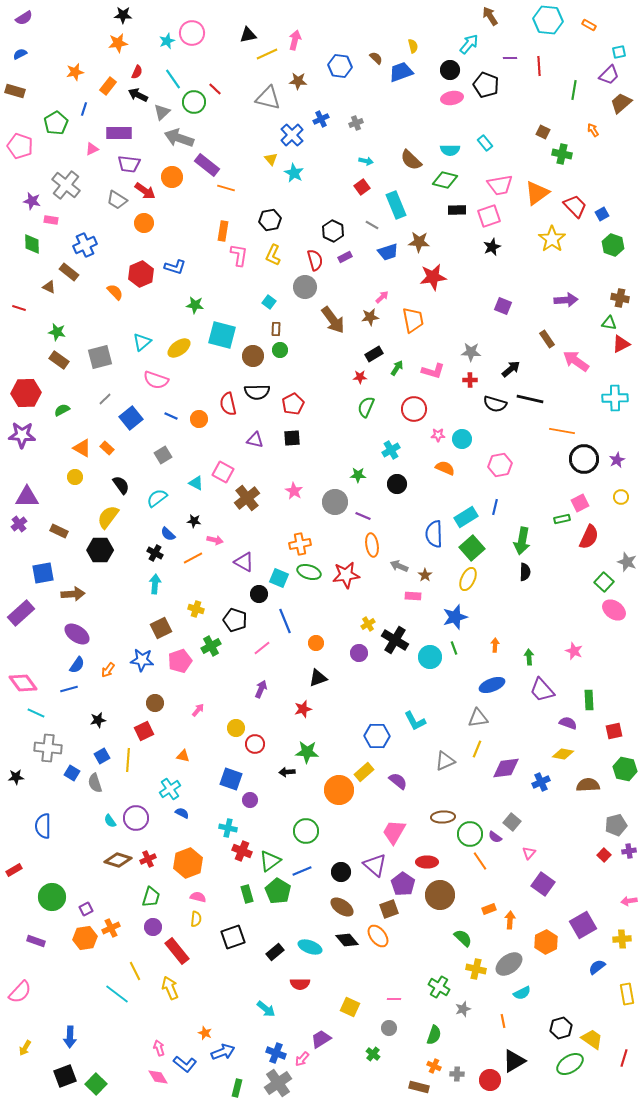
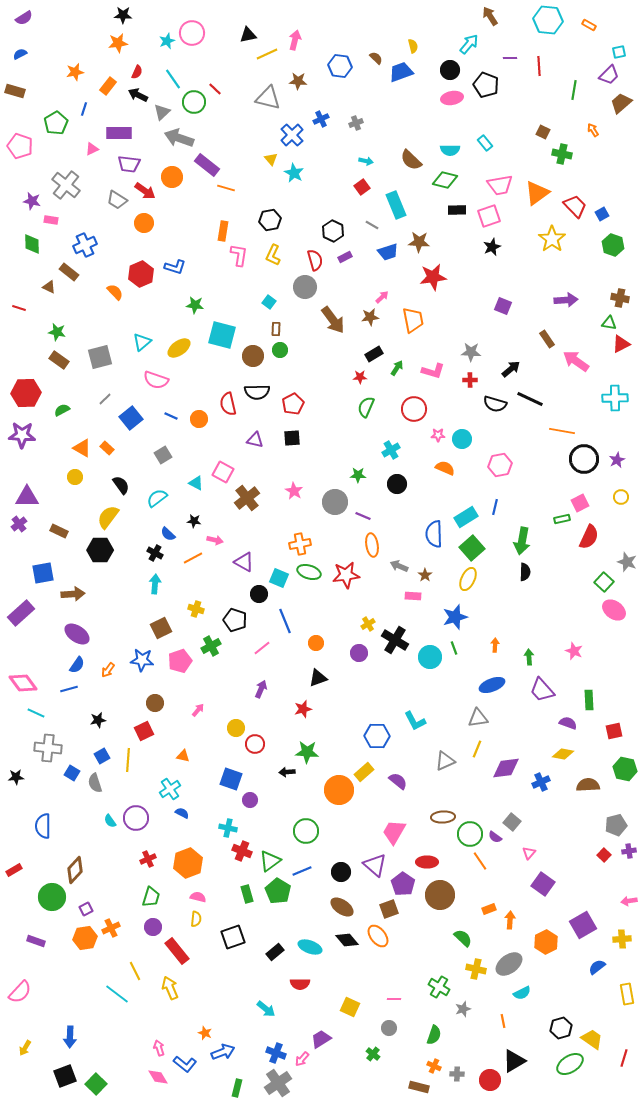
black line at (530, 399): rotated 12 degrees clockwise
brown diamond at (118, 860): moved 43 px left, 10 px down; rotated 64 degrees counterclockwise
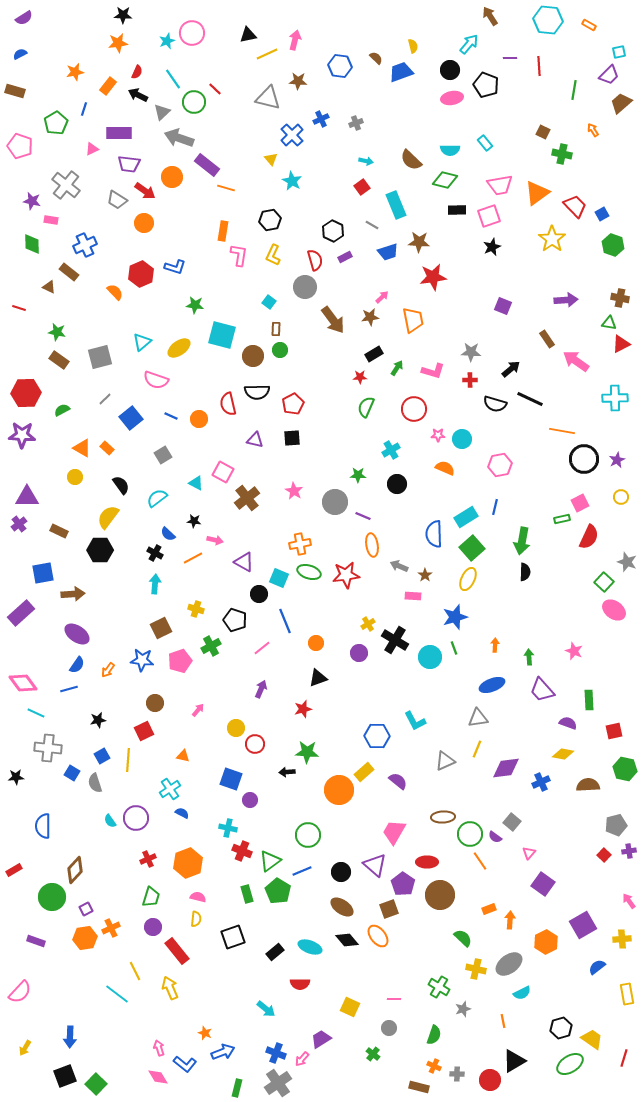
cyan star at (294, 173): moved 2 px left, 8 px down
green circle at (306, 831): moved 2 px right, 4 px down
pink arrow at (629, 901): rotated 63 degrees clockwise
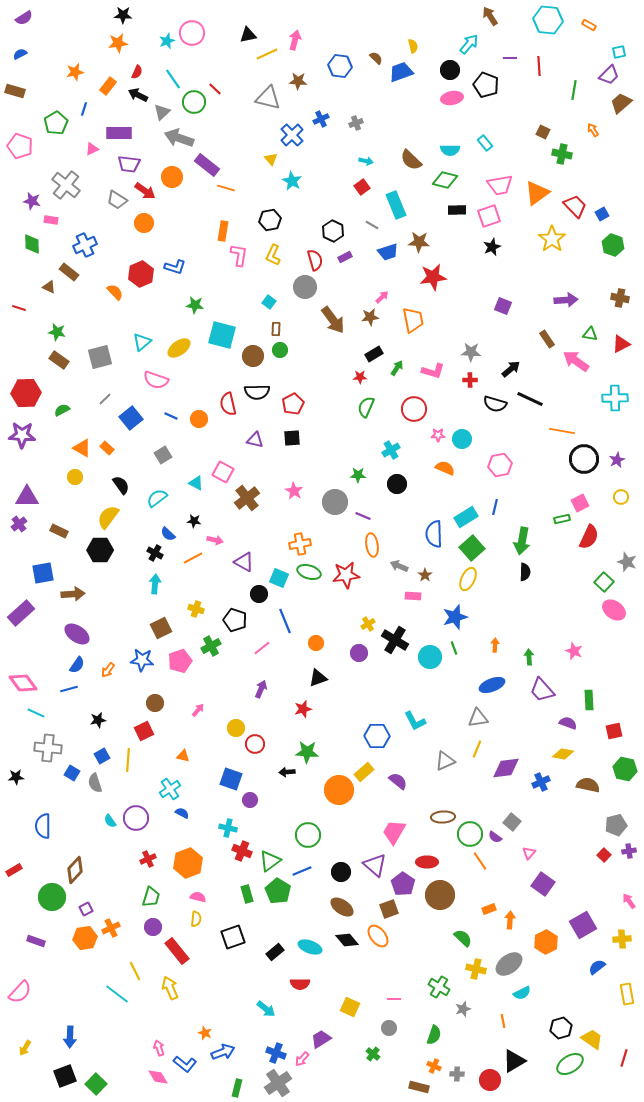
green triangle at (609, 323): moved 19 px left, 11 px down
brown semicircle at (588, 785): rotated 15 degrees clockwise
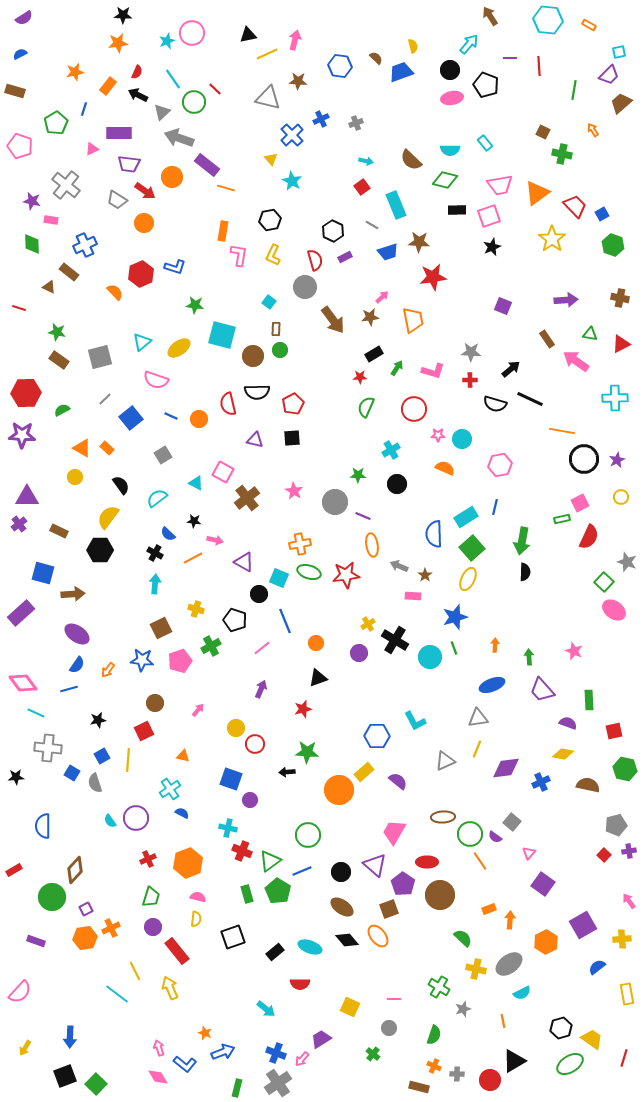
blue square at (43, 573): rotated 25 degrees clockwise
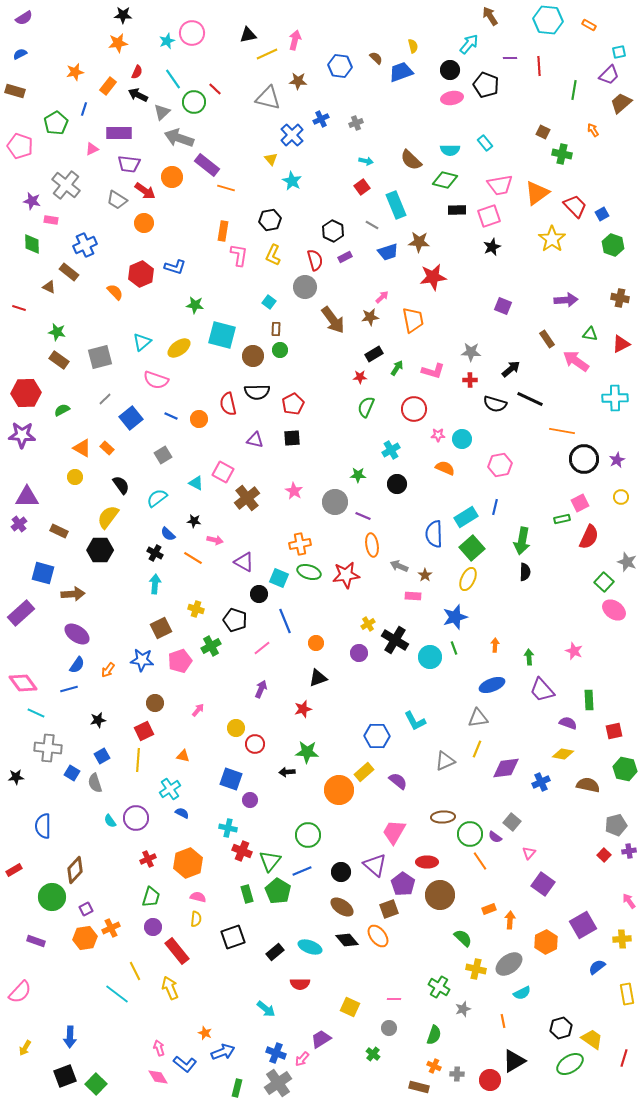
orange line at (193, 558): rotated 60 degrees clockwise
yellow line at (128, 760): moved 10 px right
green triangle at (270, 861): rotated 15 degrees counterclockwise
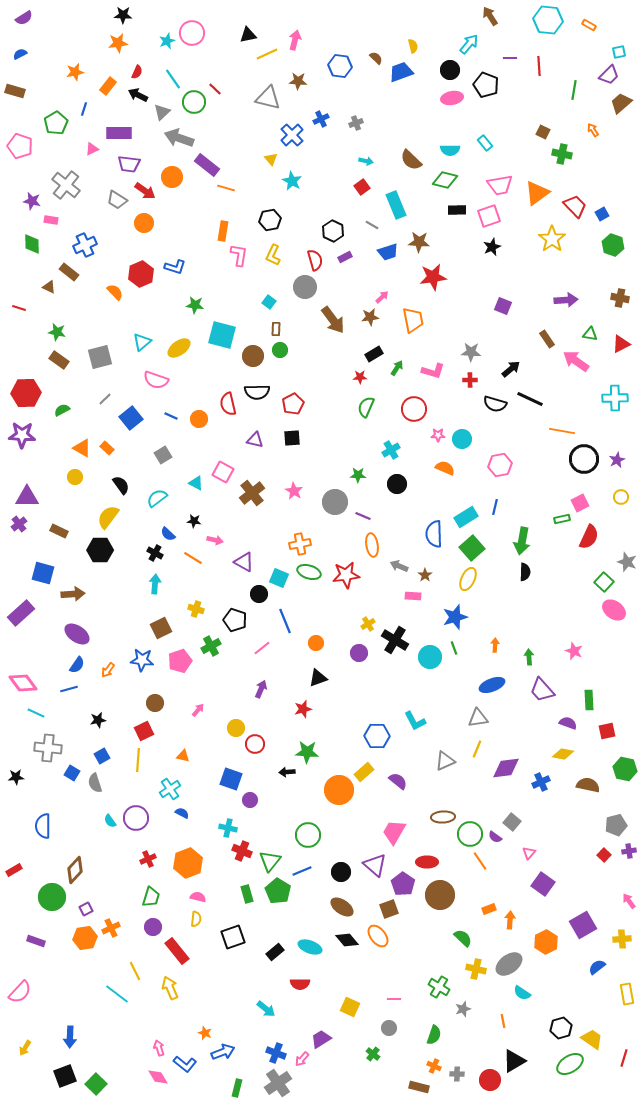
brown cross at (247, 498): moved 5 px right, 5 px up
red square at (614, 731): moved 7 px left
cyan semicircle at (522, 993): rotated 60 degrees clockwise
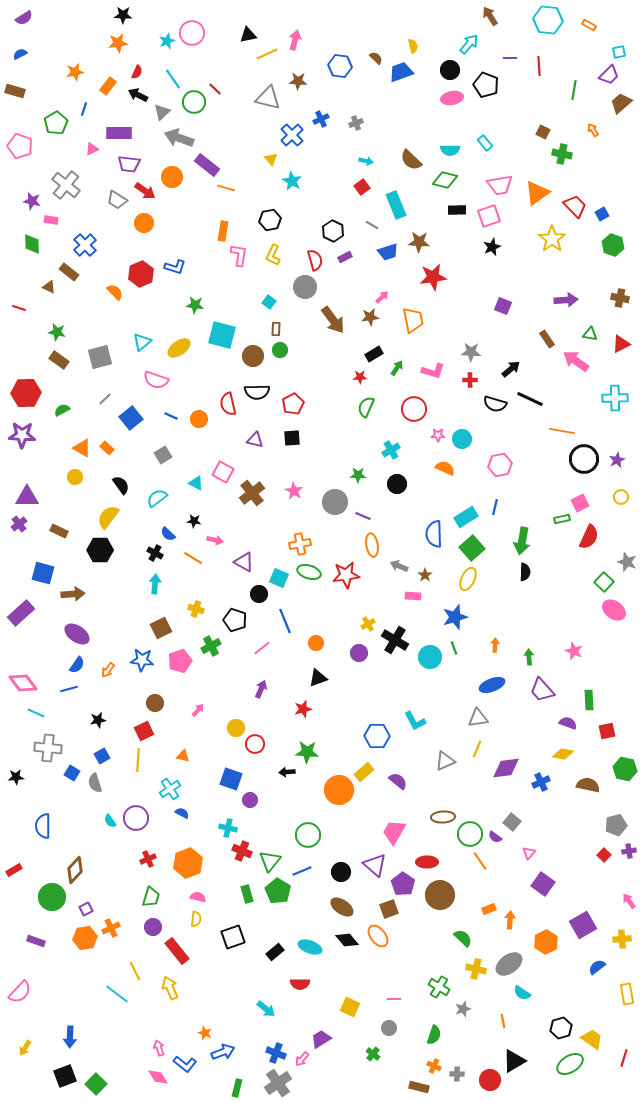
blue cross at (85, 245): rotated 20 degrees counterclockwise
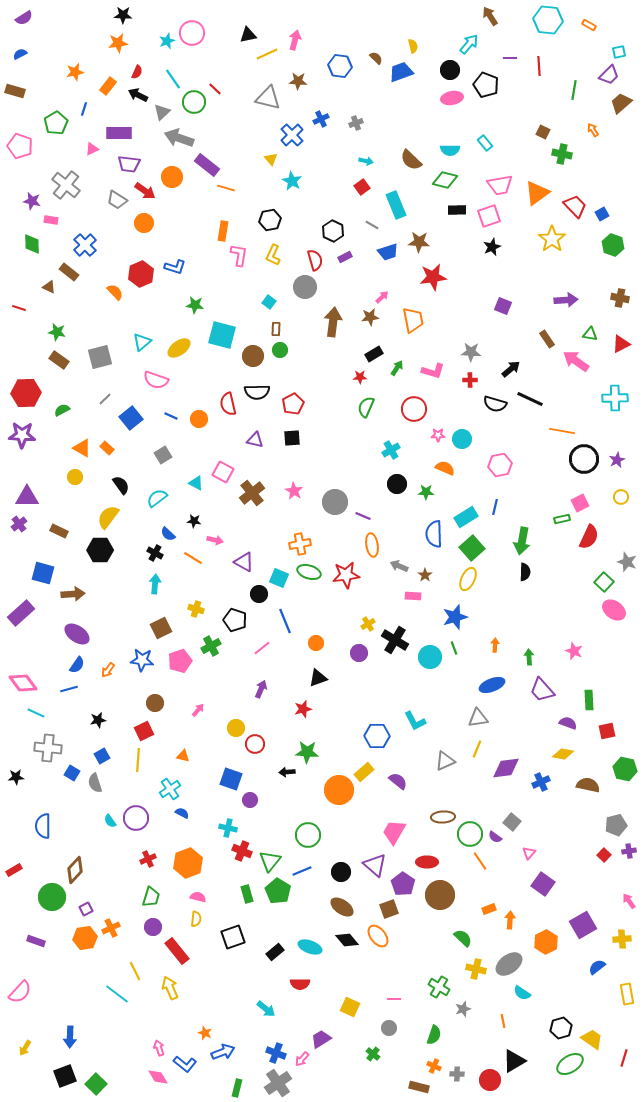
brown arrow at (333, 320): moved 2 px down; rotated 136 degrees counterclockwise
green star at (358, 475): moved 68 px right, 17 px down
